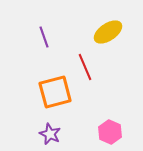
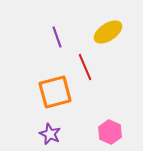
purple line: moved 13 px right
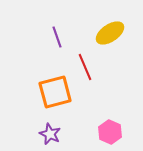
yellow ellipse: moved 2 px right, 1 px down
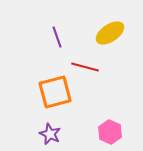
red line: rotated 52 degrees counterclockwise
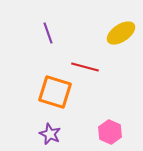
yellow ellipse: moved 11 px right
purple line: moved 9 px left, 4 px up
orange square: rotated 32 degrees clockwise
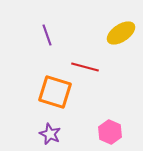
purple line: moved 1 px left, 2 px down
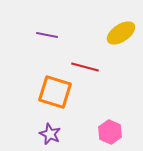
purple line: rotated 60 degrees counterclockwise
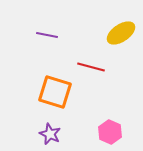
red line: moved 6 px right
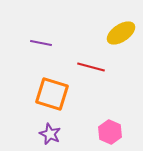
purple line: moved 6 px left, 8 px down
orange square: moved 3 px left, 2 px down
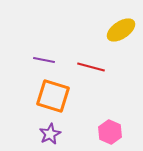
yellow ellipse: moved 3 px up
purple line: moved 3 px right, 17 px down
orange square: moved 1 px right, 2 px down
purple star: rotated 20 degrees clockwise
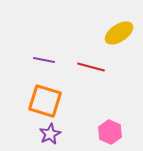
yellow ellipse: moved 2 px left, 3 px down
orange square: moved 8 px left, 5 px down
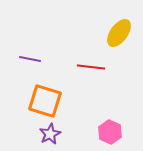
yellow ellipse: rotated 20 degrees counterclockwise
purple line: moved 14 px left, 1 px up
red line: rotated 8 degrees counterclockwise
